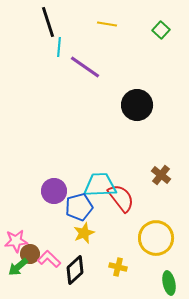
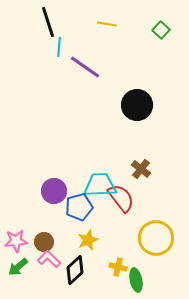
brown cross: moved 20 px left, 6 px up
yellow star: moved 4 px right, 7 px down
brown circle: moved 14 px right, 12 px up
green ellipse: moved 33 px left, 3 px up
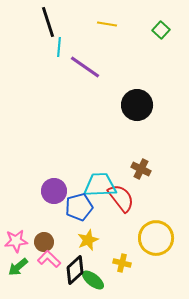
brown cross: rotated 12 degrees counterclockwise
yellow cross: moved 4 px right, 4 px up
green ellipse: moved 43 px left; rotated 40 degrees counterclockwise
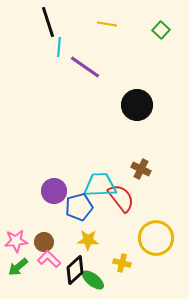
yellow star: rotated 25 degrees clockwise
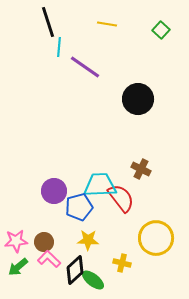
black circle: moved 1 px right, 6 px up
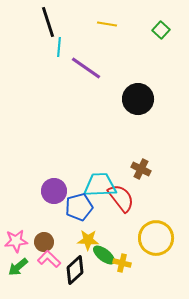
purple line: moved 1 px right, 1 px down
green ellipse: moved 11 px right, 25 px up
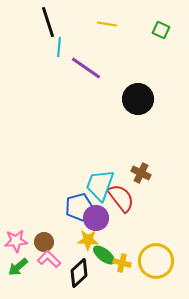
green square: rotated 18 degrees counterclockwise
brown cross: moved 4 px down
cyan trapezoid: rotated 68 degrees counterclockwise
purple circle: moved 42 px right, 27 px down
yellow circle: moved 23 px down
black diamond: moved 4 px right, 3 px down
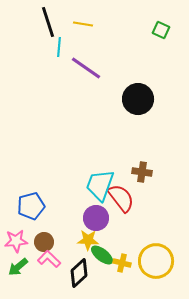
yellow line: moved 24 px left
brown cross: moved 1 px right, 1 px up; rotated 18 degrees counterclockwise
blue pentagon: moved 48 px left, 1 px up
green ellipse: moved 2 px left
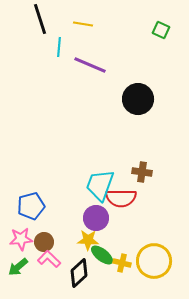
black line: moved 8 px left, 3 px up
purple line: moved 4 px right, 3 px up; rotated 12 degrees counterclockwise
red semicircle: rotated 128 degrees clockwise
pink star: moved 5 px right, 2 px up
yellow circle: moved 2 px left
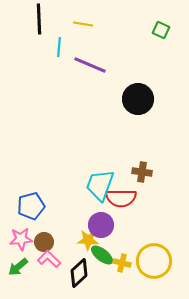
black line: moved 1 px left; rotated 16 degrees clockwise
purple circle: moved 5 px right, 7 px down
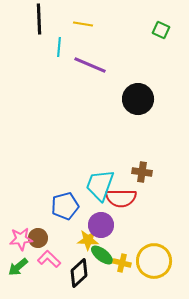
blue pentagon: moved 34 px right
brown circle: moved 6 px left, 4 px up
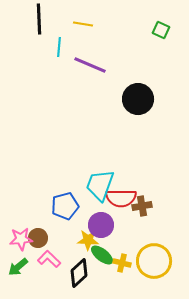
brown cross: moved 34 px down; rotated 18 degrees counterclockwise
